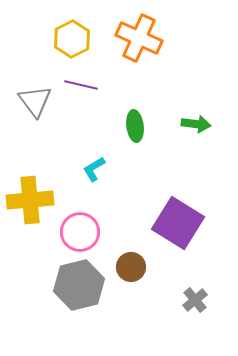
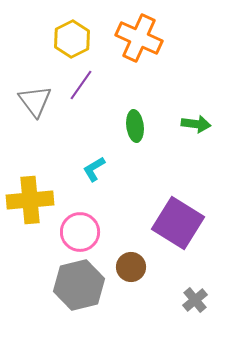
purple line: rotated 68 degrees counterclockwise
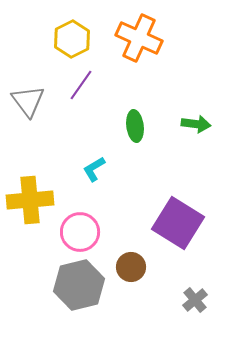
gray triangle: moved 7 px left
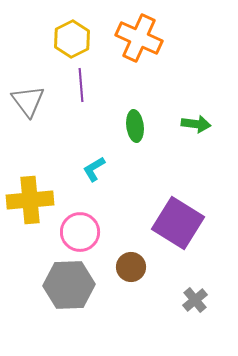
purple line: rotated 40 degrees counterclockwise
gray hexagon: moved 10 px left; rotated 12 degrees clockwise
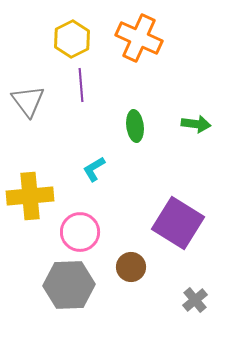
yellow cross: moved 4 px up
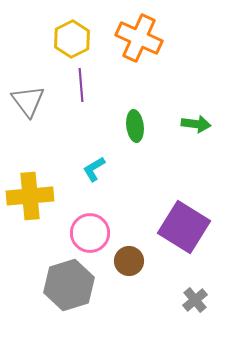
purple square: moved 6 px right, 4 px down
pink circle: moved 10 px right, 1 px down
brown circle: moved 2 px left, 6 px up
gray hexagon: rotated 15 degrees counterclockwise
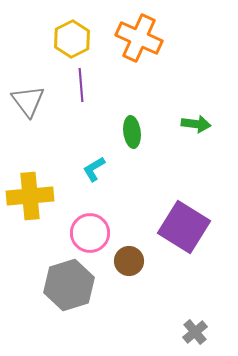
green ellipse: moved 3 px left, 6 px down
gray cross: moved 32 px down
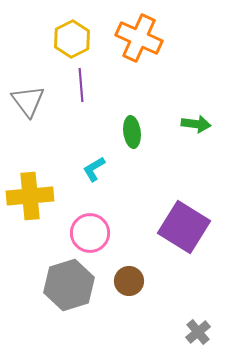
brown circle: moved 20 px down
gray cross: moved 3 px right
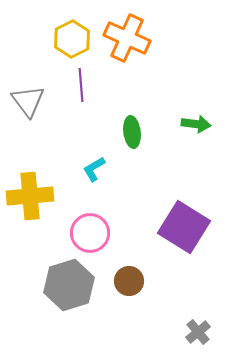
orange cross: moved 12 px left
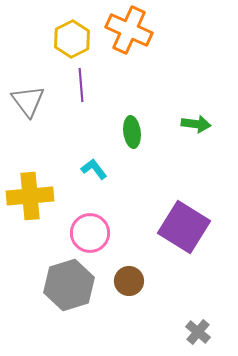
orange cross: moved 2 px right, 8 px up
cyan L-shape: rotated 84 degrees clockwise
gray cross: rotated 10 degrees counterclockwise
